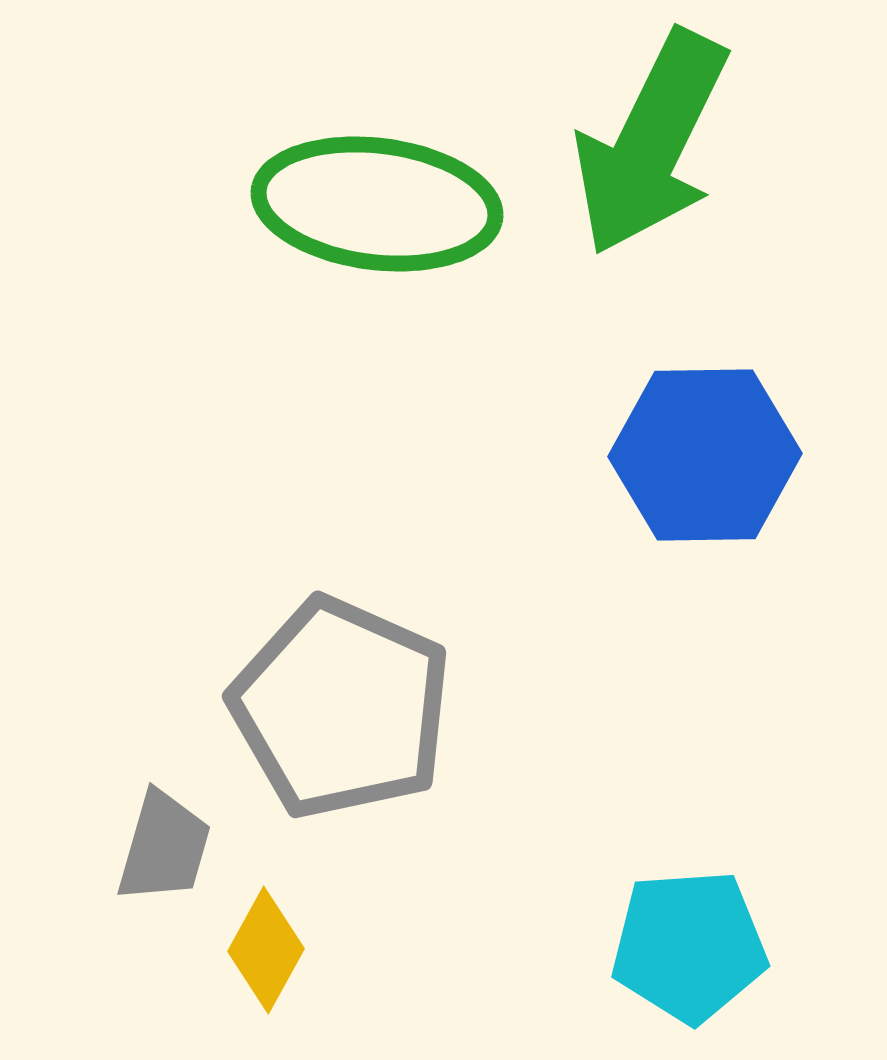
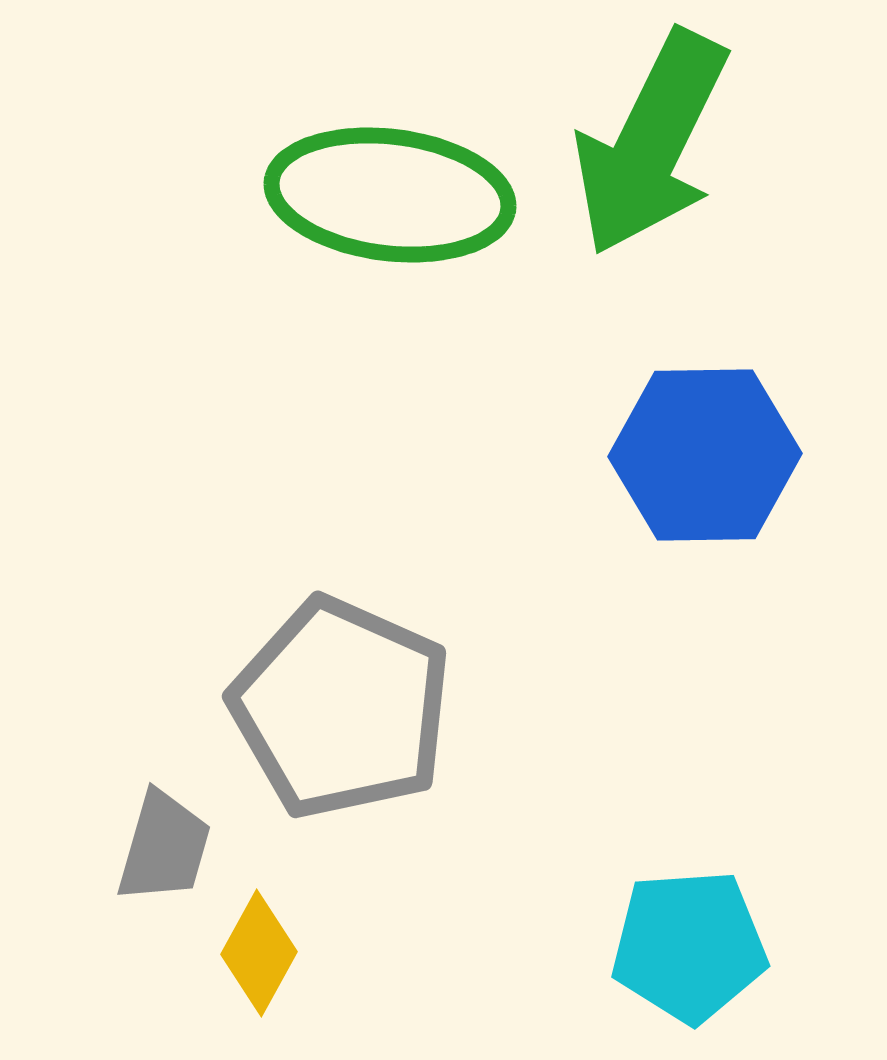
green ellipse: moved 13 px right, 9 px up
yellow diamond: moved 7 px left, 3 px down
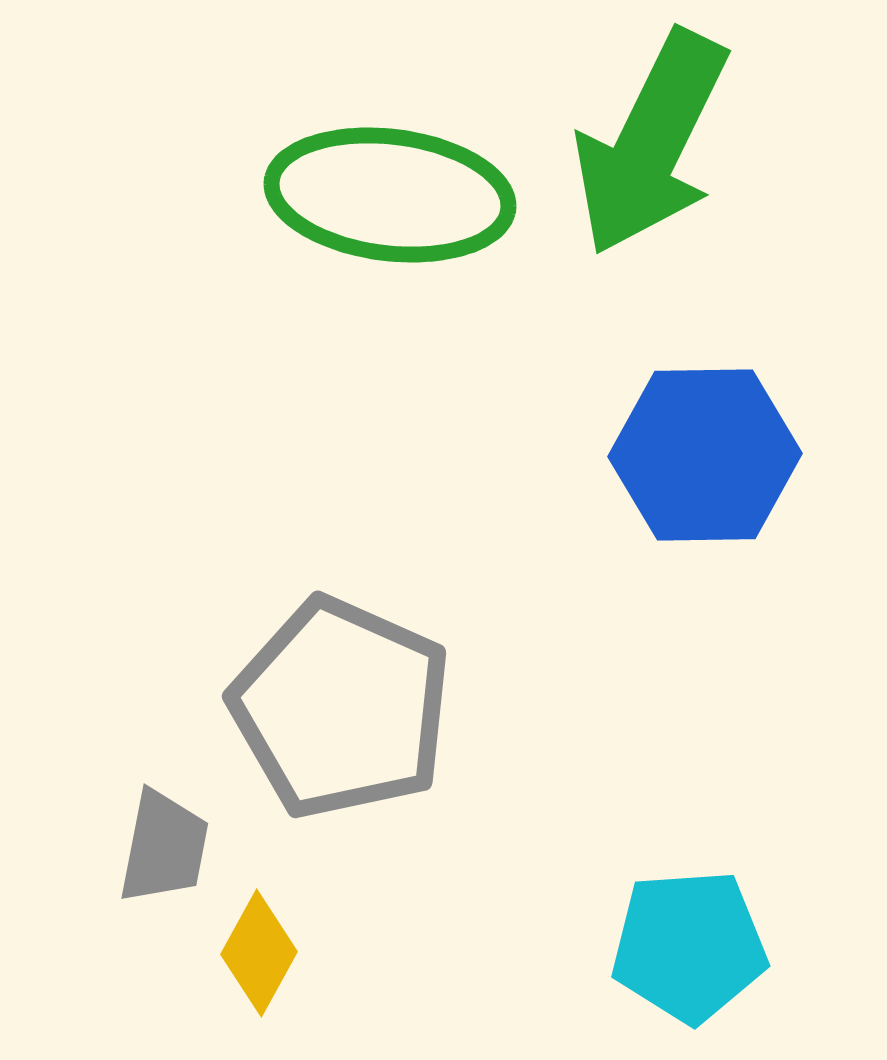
gray trapezoid: rotated 5 degrees counterclockwise
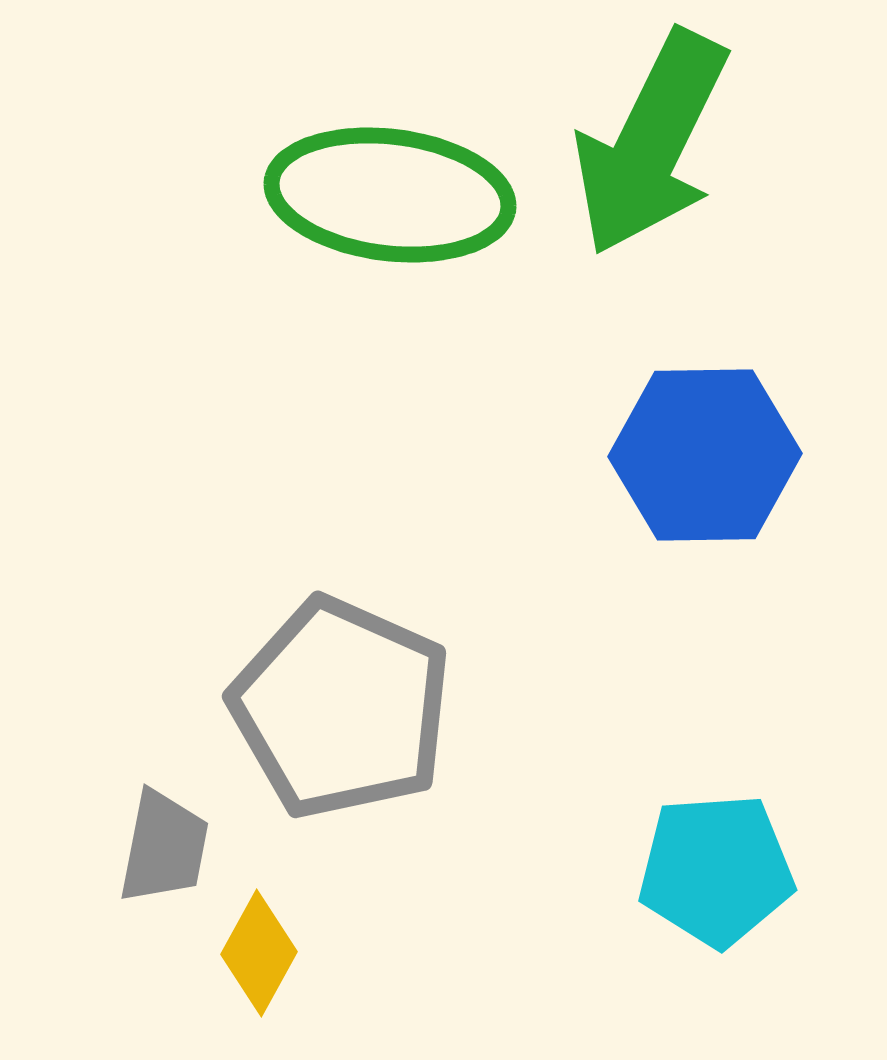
cyan pentagon: moved 27 px right, 76 px up
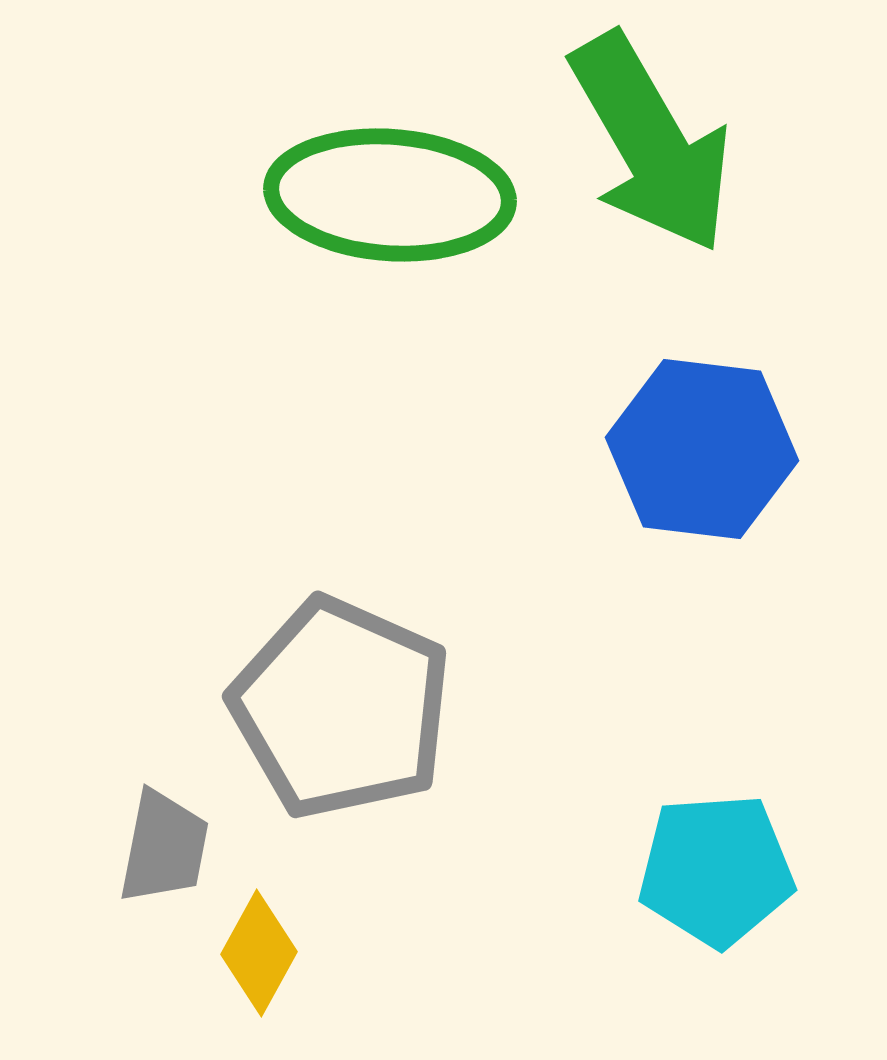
green arrow: rotated 56 degrees counterclockwise
green ellipse: rotated 3 degrees counterclockwise
blue hexagon: moved 3 px left, 6 px up; rotated 8 degrees clockwise
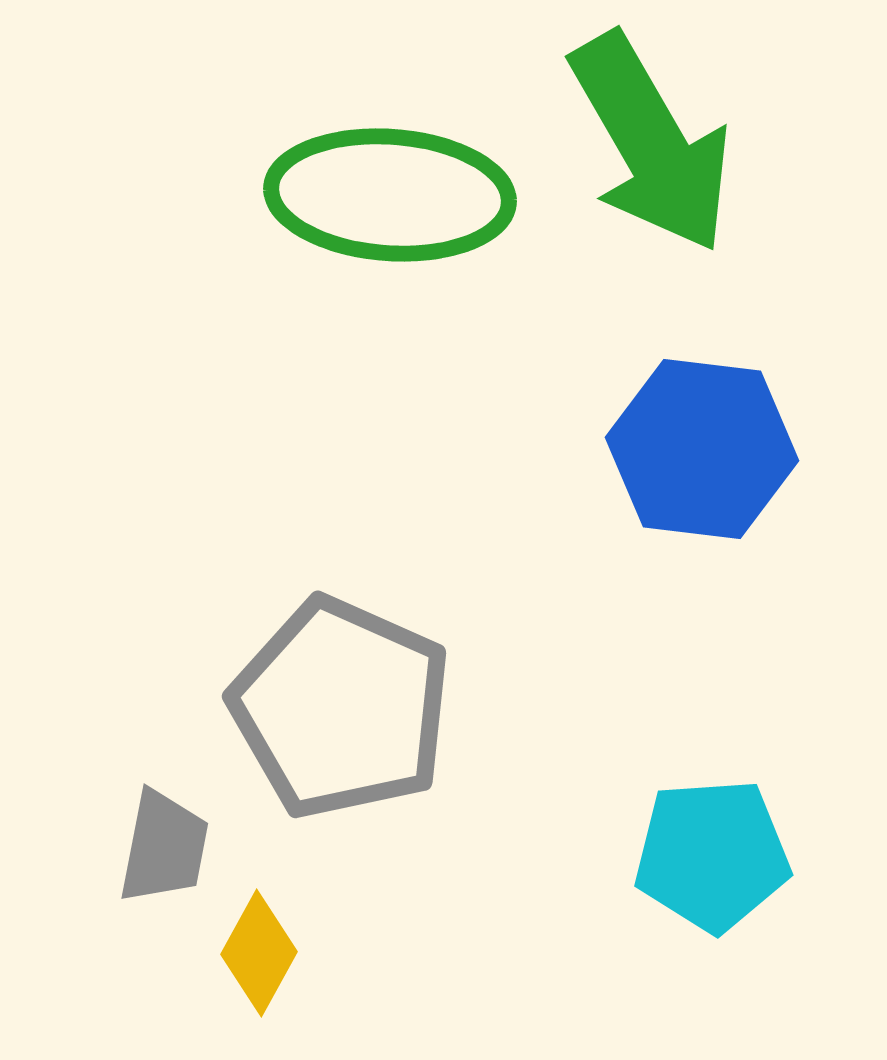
cyan pentagon: moved 4 px left, 15 px up
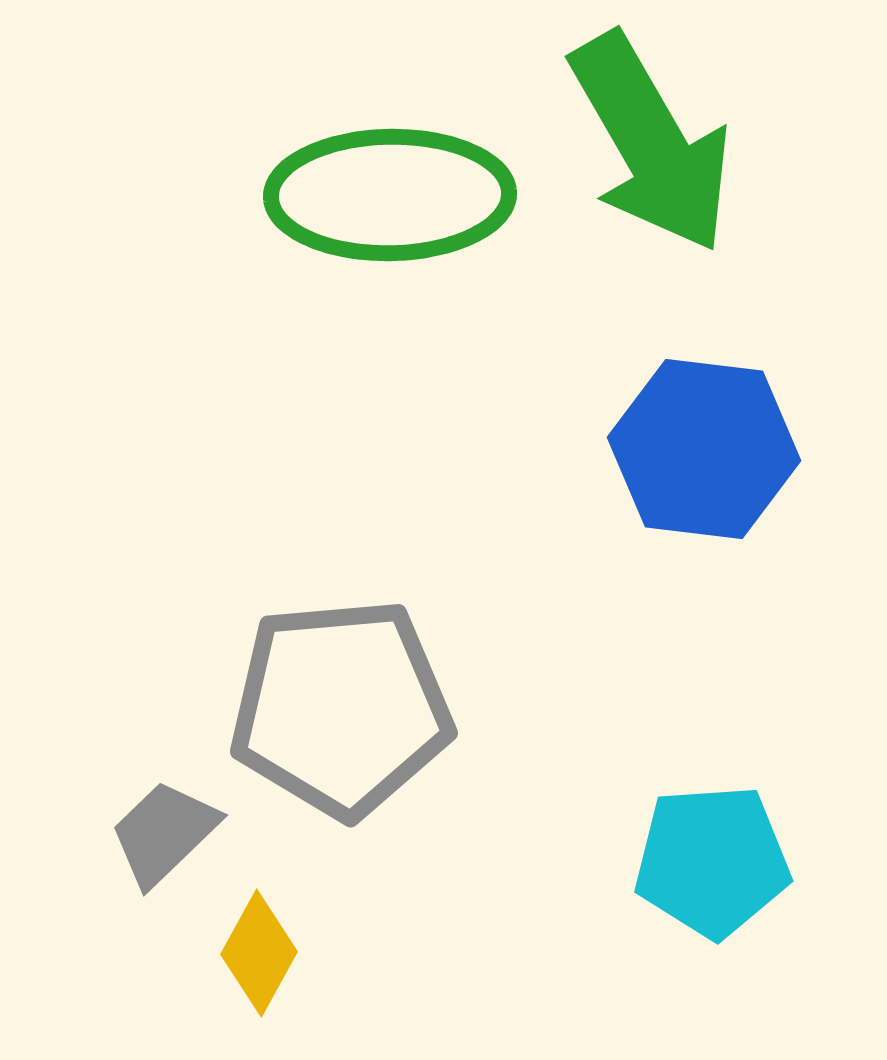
green ellipse: rotated 5 degrees counterclockwise
blue hexagon: moved 2 px right
gray pentagon: rotated 29 degrees counterclockwise
gray trapezoid: moved 14 px up; rotated 145 degrees counterclockwise
cyan pentagon: moved 6 px down
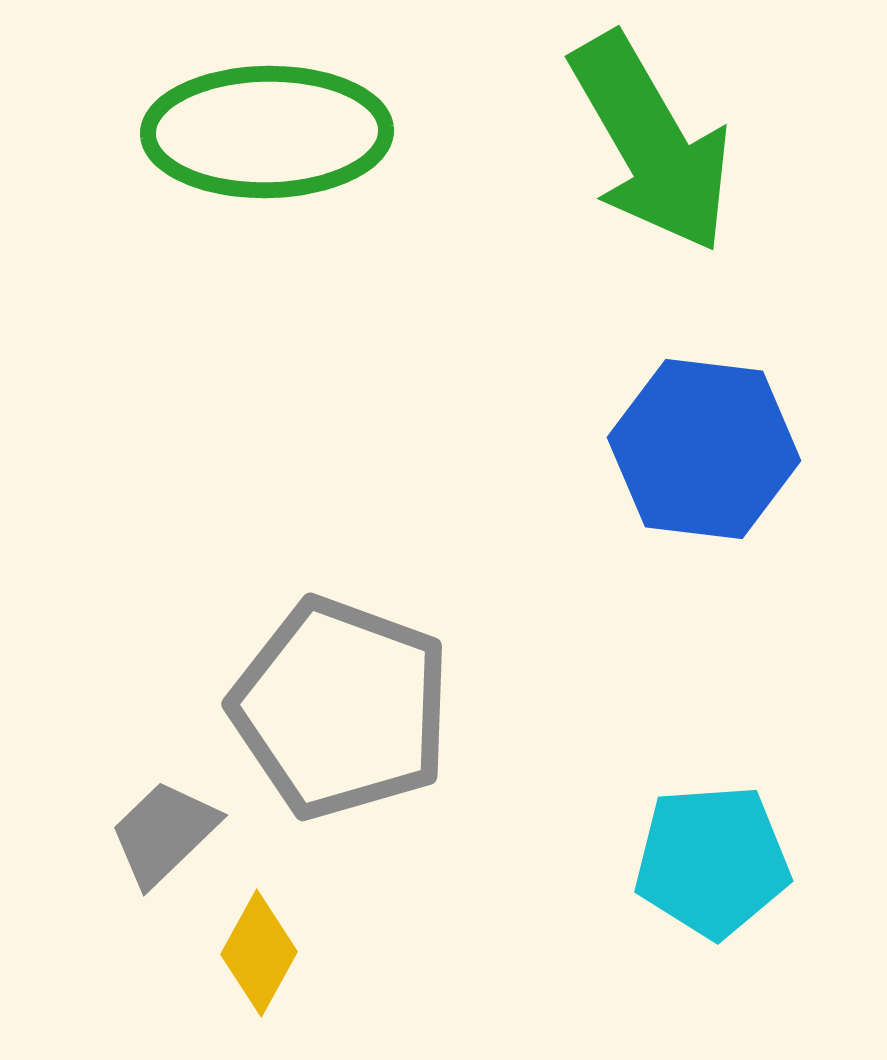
green ellipse: moved 123 px left, 63 px up
gray pentagon: rotated 25 degrees clockwise
